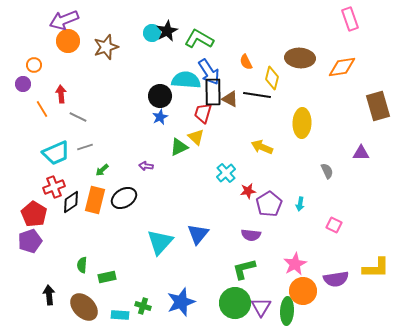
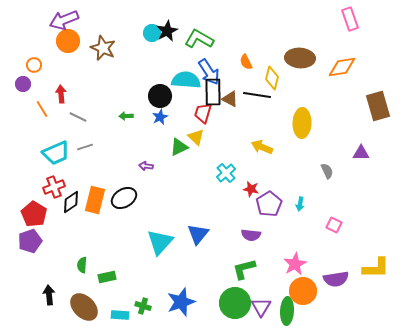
brown star at (106, 47): moved 3 px left, 1 px down; rotated 30 degrees counterclockwise
green arrow at (102, 170): moved 24 px right, 54 px up; rotated 40 degrees clockwise
red star at (248, 191): moved 3 px right, 2 px up; rotated 21 degrees clockwise
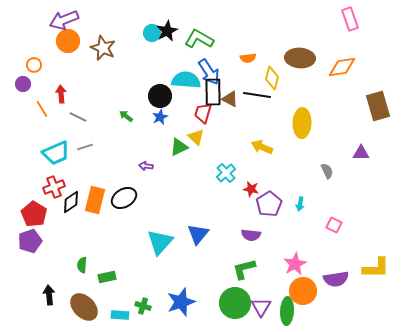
orange semicircle at (246, 62): moved 2 px right, 4 px up; rotated 70 degrees counterclockwise
green arrow at (126, 116): rotated 40 degrees clockwise
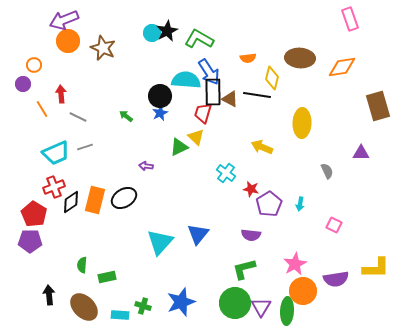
blue star at (160, 117): moved 4 px up
cyan cross at (226, 173): rotated 12 degrees counterclockwise
purple pentagon at (30, 241): rotated 20 degrees clockwise
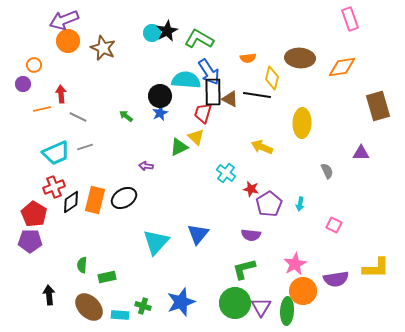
orange line at (42, 109): rotated 72 degrees counterclockwise
cyan triangle at (160, 242): moved 4 px left
brown ellipse at (84, 307): moved 5 px right
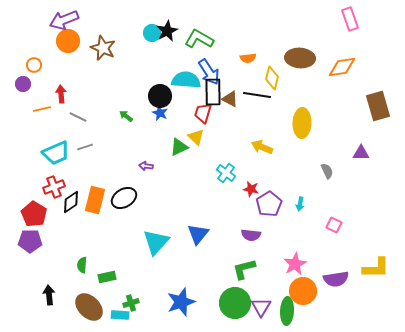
blue star at (160, 113): rotated 21 degrees counterclockwise
green cross at (143, 306): moved 12 px left, 3 px up; rotated 35 degrees counterclockwise
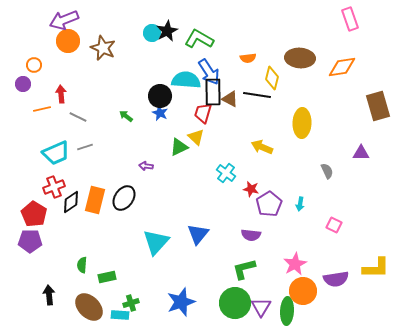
black ellipse at (124, 198): rotated 25 degrees counterclockwise
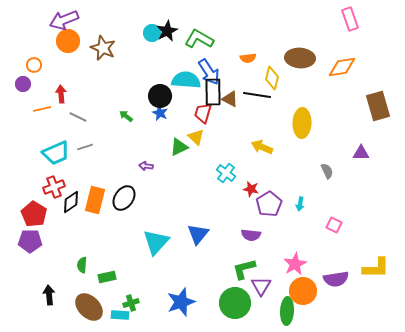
purple triangle at (261, 307): moved 21 px up
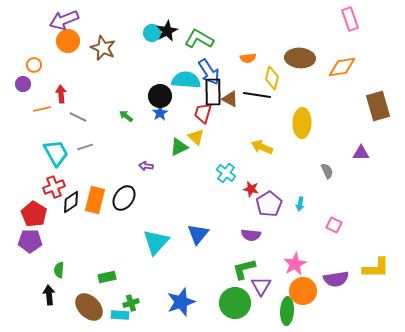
blue star at (160, 113): rotated 14 degrees clockwise
cyan trapezoid at (56, 153): rotated 96 degrees counterclockwise
green semicircle at (82, 265): moved 23 px left, 5 px down
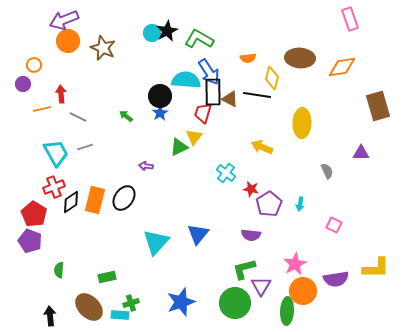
yellow triangle at (196, 137): moved 2 px left; rotated 24 degrees clockwise
purple pentagon at (30, 241): rotated 20 degrees clockwise
black arrow at (49, 295): moved 1 px right, 21 px down
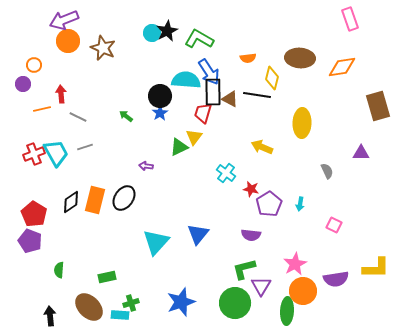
red cross at (54, 187): moved 20 px left, 33 px up
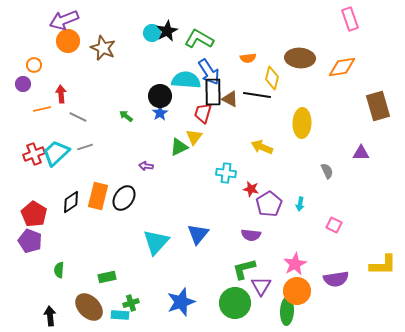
cyan trapezoid at (56, 153): rotated 104 degrees counterclockwise
cyan cross at (226, 173): rotated 30 degrees counterclockwise
orange rectangle at (95, 200): moved 3 px right, 4 px up
yellow L-shape at (376, 268): moved 7 px right, 3 px up
orange circle at (303, 291): moved 6 px left
